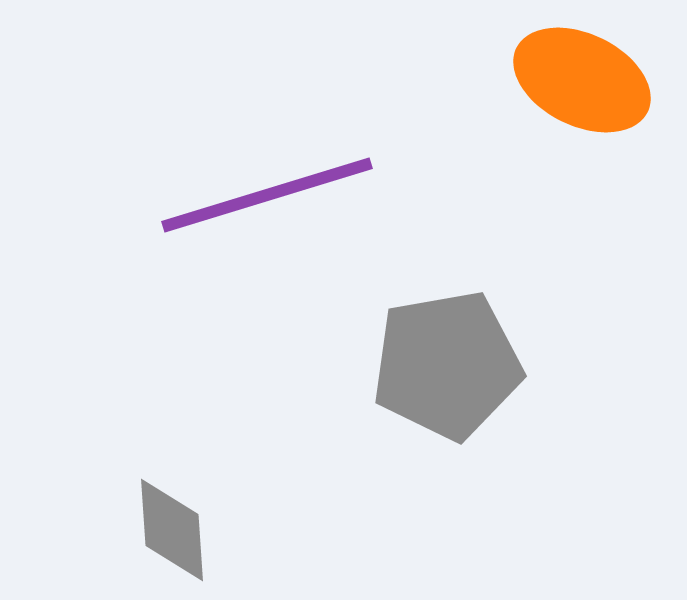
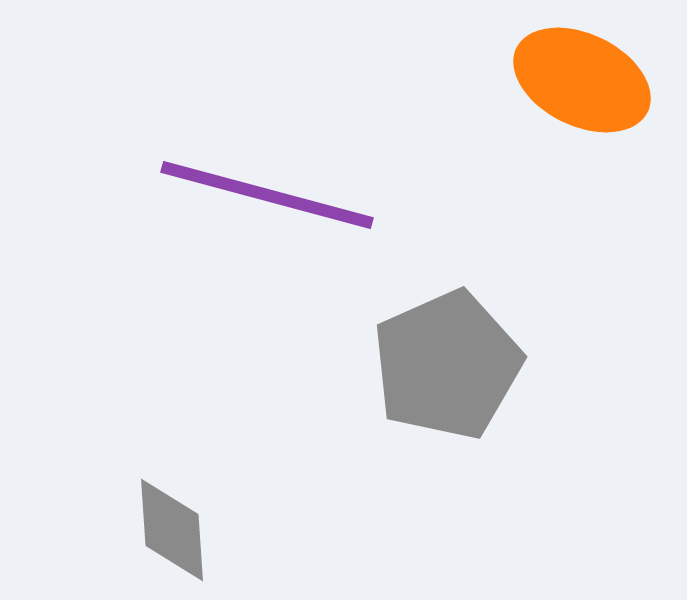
purple line: rotated 32 degrees clockwise
gray pentagon: rotated 14 degrees counterclockwise
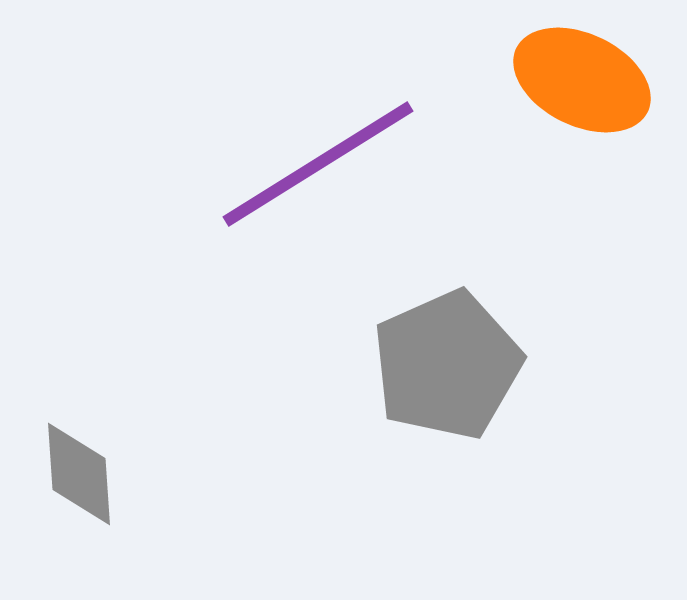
purple line: moved 51 px right, 31 px up; rotated 47 degrees counterclockwise
gray diamond: moved 93 px left, 56 px up
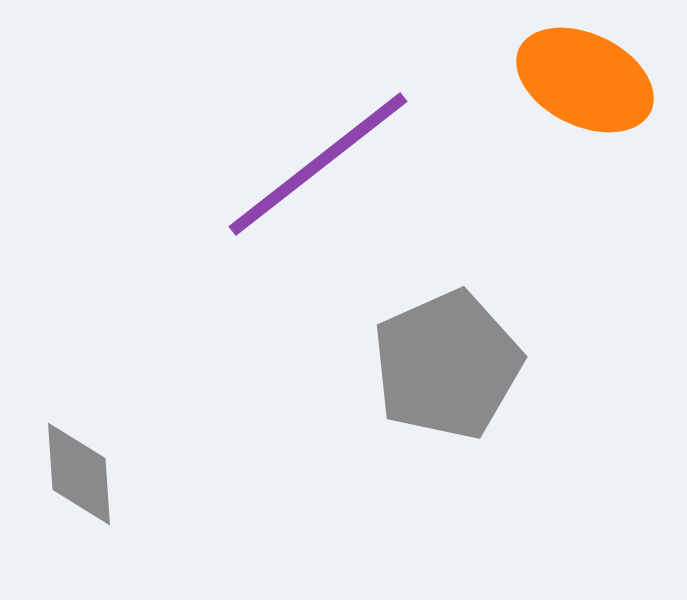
orange ellipse: moved 3 px right
purple line: rotated 6 degrees counterclockwise
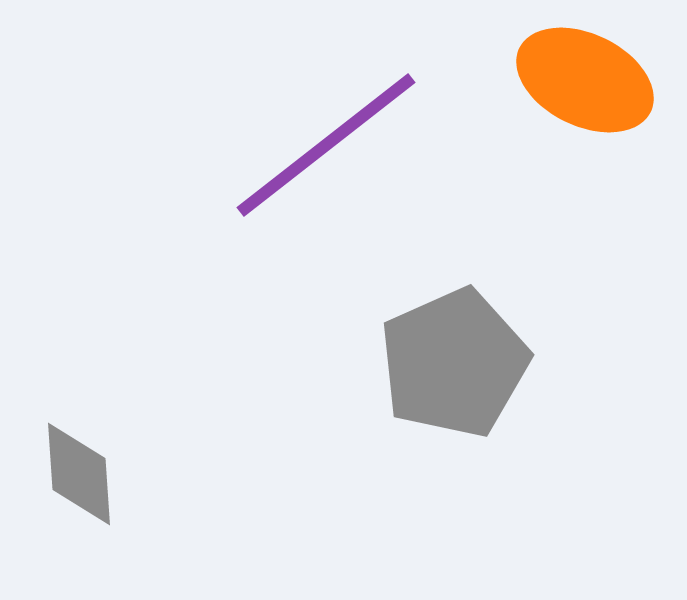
purple line: moved 8 px right, 19 px up
gray pentagon: moved 7 px right, 2 px up
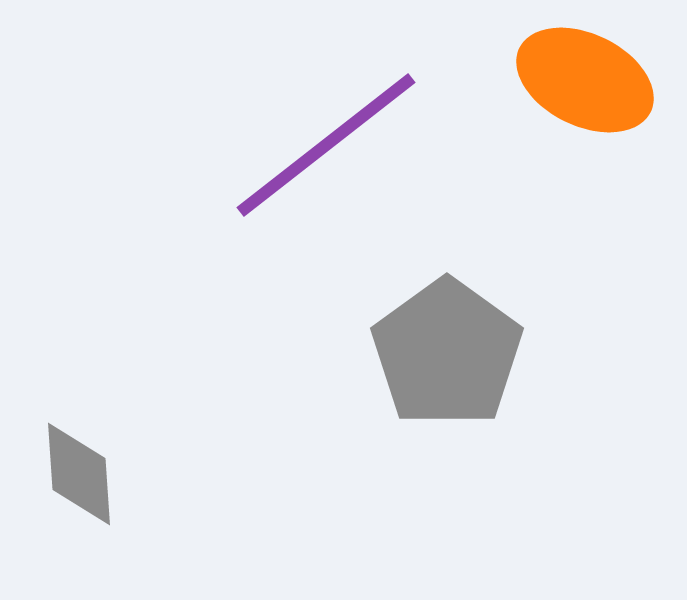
gray pentagon: moved 7 px left, 10 px up; rotated 12 degrees counterclockwise
